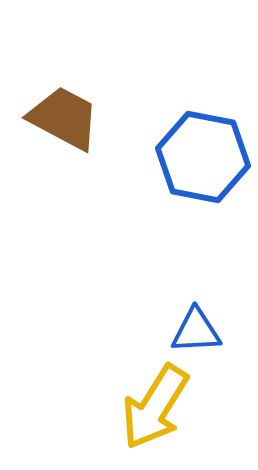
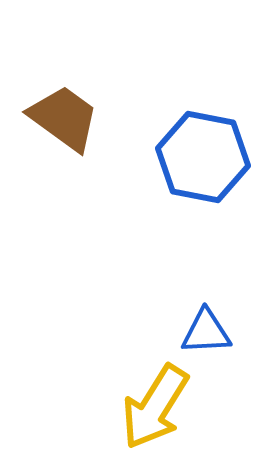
brown trapezoid: rotated 8 degrees clockwise
blue triangle: moved 10 px right, 1 px down
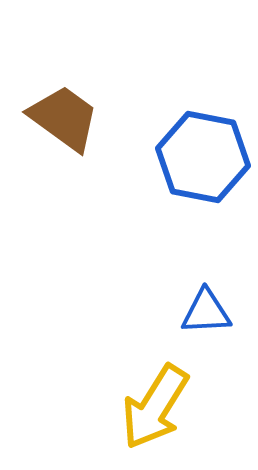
blue triangle: moved 20 px up
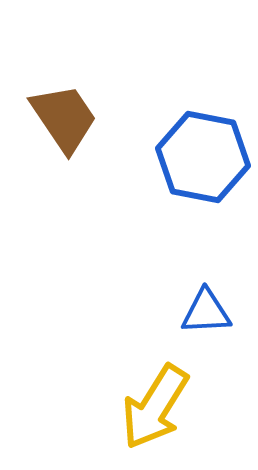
brown trapezoid: rotated 20 degrees clockwise
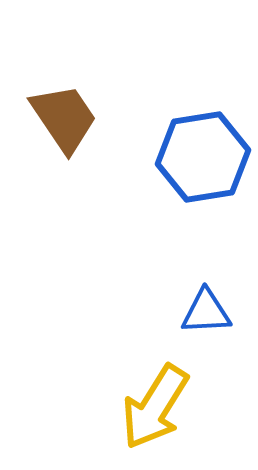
blue hexagon: rotated 20 degrees counterclockwise
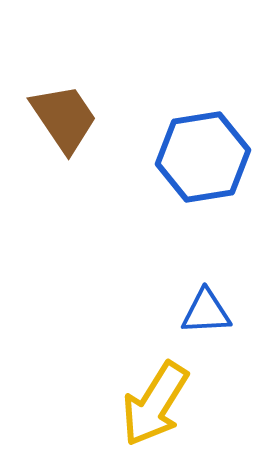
yellow arrow: moved 3 px up
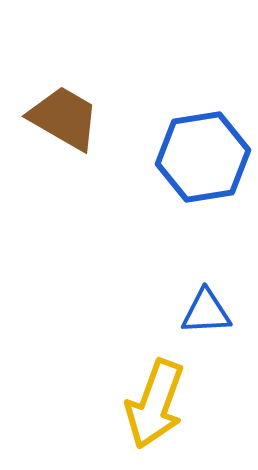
brown trapezoid: rotated 26 degrees counterclockwise
yellow arrow: rotated 12 degrees counterclockwise
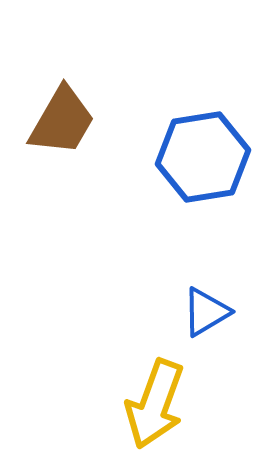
brown trapezoid: moved 2 px left, 3 px down; rotated 90 degrees clockwise
blue triangle: rotated 28 degrees counterclockwise
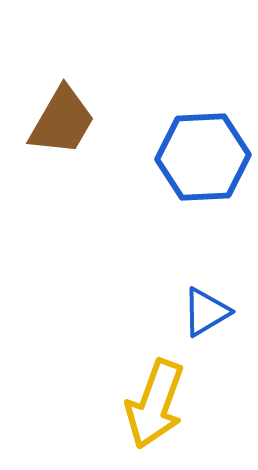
blue hexagon: rotated 6 degrees clockwise
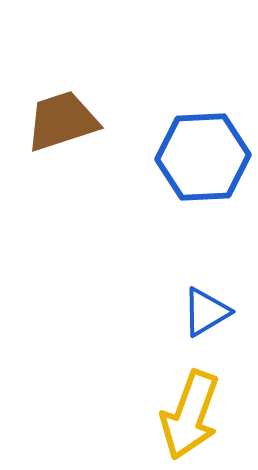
brown trapezoid: rotated 138 degrees counterclockwise
yellow arrow: moved 35 px right, 11 px down
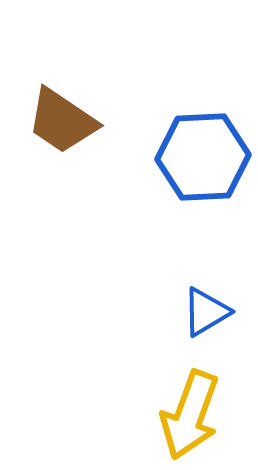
brown trapezoid: rotated 128 degrees counterclockwise
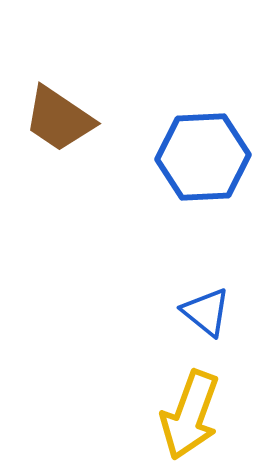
brown trapezoid: moved 3 px left, 2 px up
blue triangle: rotated 50 degrees counterclockwise
